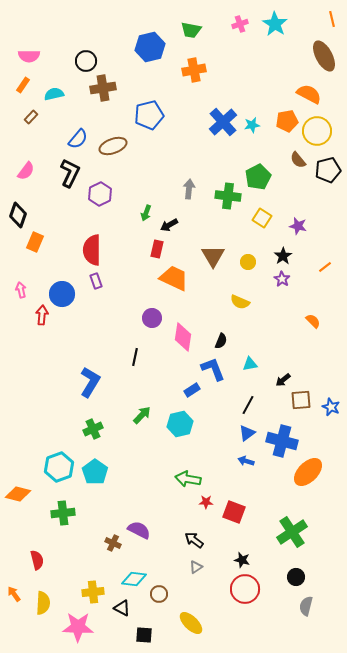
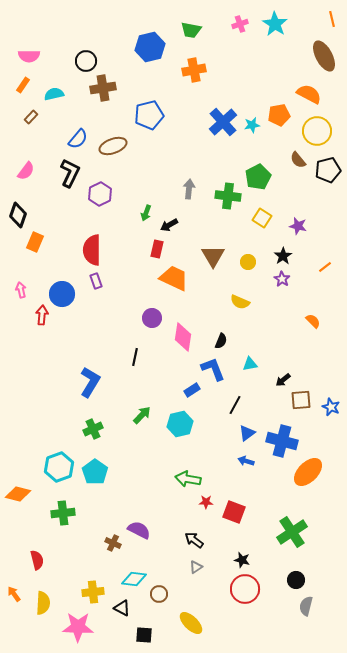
orange pentagon at (287, 121): moved 8 px left, 6 px up
black line at (248, 405): moved 13 px left
black circle at (296, 577): moved 3 px down
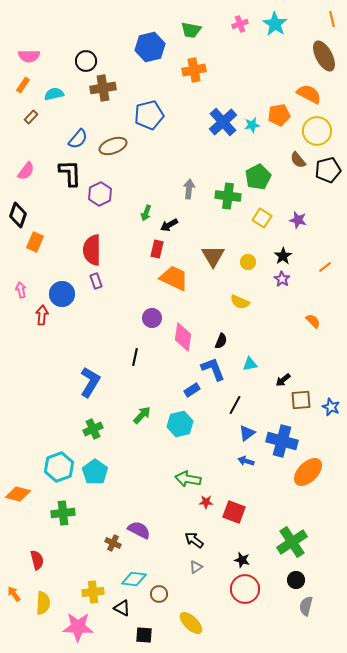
black L-shape at (70, 173): rotated 28 degrees counterclockwise
purple star at (298, 226): moved 6 px up
green cross at (292, 532): moved 10 px down
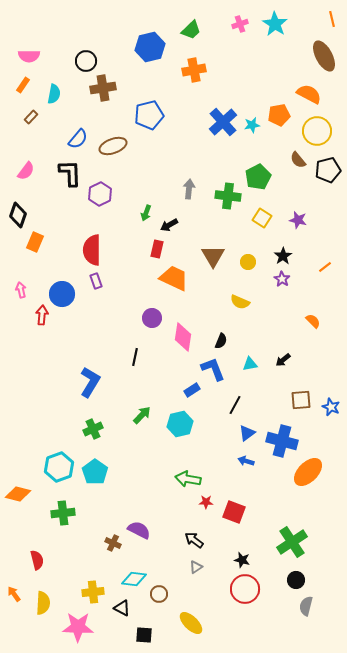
green trapezoid at (191, 30): rotated 55 degrees counterclockwise
cyan semicircle at (54, 94): rotated 114 degrees clockwise
black arrow at (283, 380): moved 20 px up
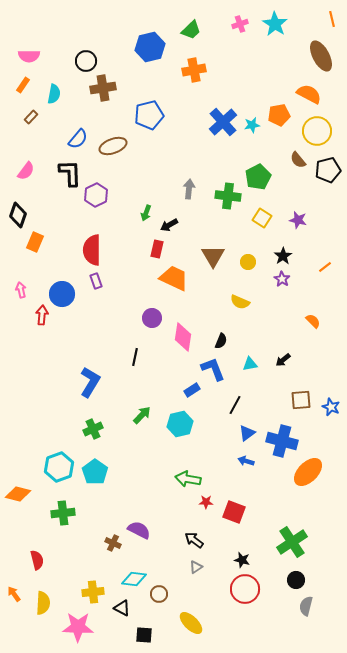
brown ellipse at (324, 56): moved 3 px left
purple hexagon at (100, 194): moved 4 px left, 1 px down
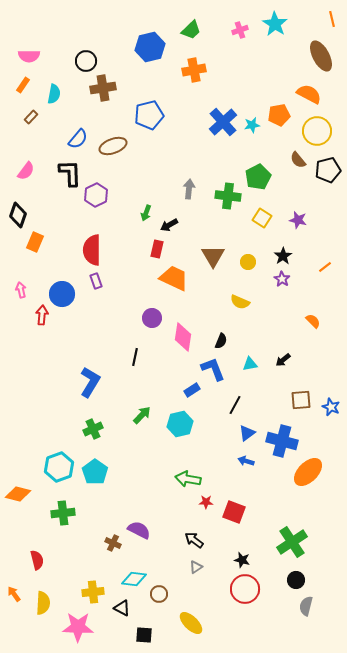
pink cross at (240, 24): moved 6 px down
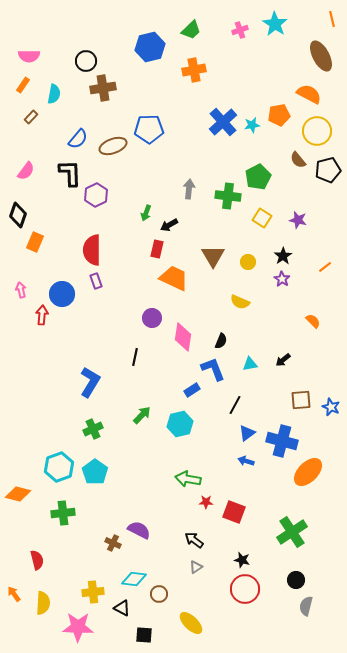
blue pentagon at (149, 115): moved 14 px down; rotated 12 degrees clockwise
green cross at (292, 542): moved 10 px up
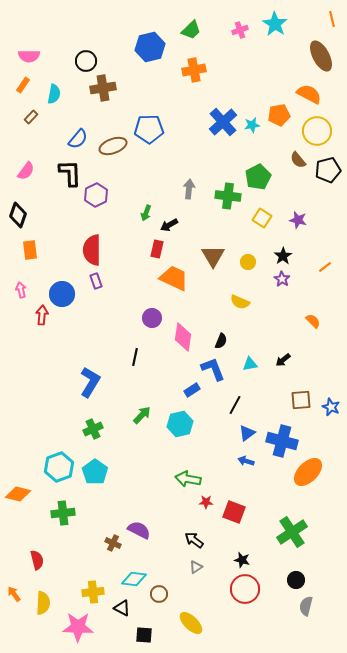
orange rectangle at (35, 242): moved 5 px left, 8 px down; rotated 30 degrees counterclockwise
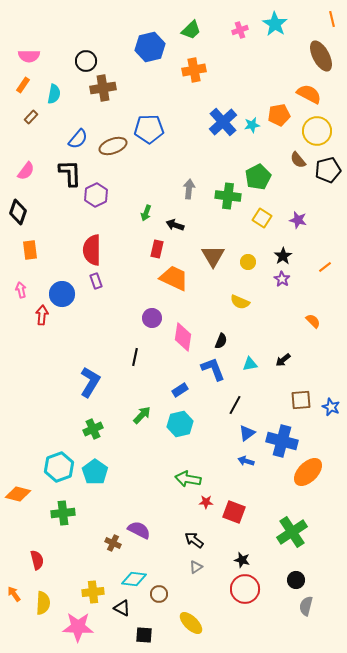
black diamond at (18, 215): moved 3 px up
black arrow at (169, 225): moved 6 px right; rotated 48 degrees clockwise
blue rectangle at (192, 390): moved 12 px left
